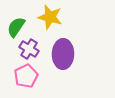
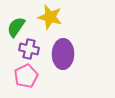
purple cross: rotated 18 degrees counterclockwise
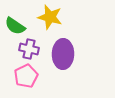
green semicircle: moved 1 px left, 1 px up; rotated 90 degrees counterclockwise
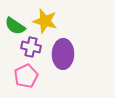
yellow star: moved 5 px left, 4 px down
purple cross: moved 2 px right, 2 px up
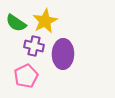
yellow star: rotated 30 degrees clockwise
green semicircle: moved 1 px right, 3 px up
purple cross: moved 3 px right, 1 px up
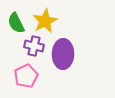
green semicircle: rotated 30 degrees clockwise
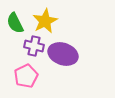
green semicircle: moved 1 px left
purple ellipse: rotated 72 degrees counterclockwise
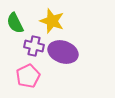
yellow star: moved 7 px right; rotated 25 degrees counterclockwise
purple ellipse: moved 2 px up
pink pentagon: moved 2 px right
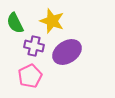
purple ellipse: moved 4 px right; rotated 52 degrees counterclockwise
pink pentagon: moved 2 px right
